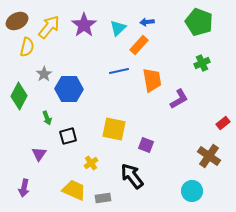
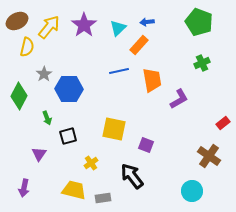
yellow trapezoid: rotated 10 degrees counterclockwise
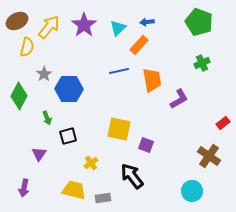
yellow square: moved 5 px right
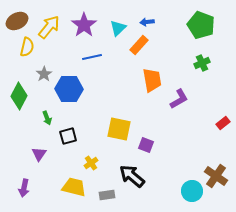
green pentagon: moved 2 px right, 3 px down
blue line: moved 27 px left, 14 px up
brown cross: moved 7 px right, 20 px down
black arrow: rotated 12 degrees counterclockwise
yellow trapezoid: moved 3 px up
gray rectangle: moved 4 px right, 3 px up
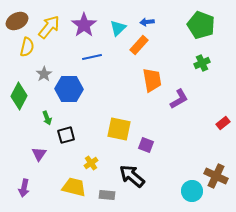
black square: moved 2 px left, 1 px up
brown cross: rotated 10 degrees counterclockwise
gray rectangle: rotated 14 degrees clockwise
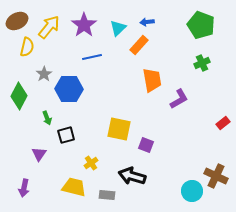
black arrow: rotated 24 degrees counterclockwise
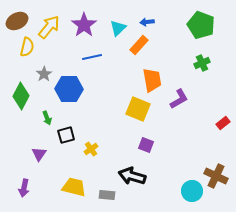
green diamond: moved 2 px right
yellow square: moved 19 px right, 20 px up; rotated 10 degrees clockwise
yellow cross: moved 14 px up
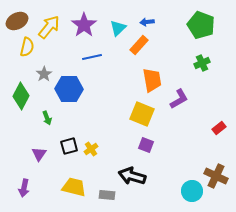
yellow square: moved 4 px right, 5 px down
red rectangle: moved 4 px left, 5 px down
black square: moved 3 px right, 11 px down
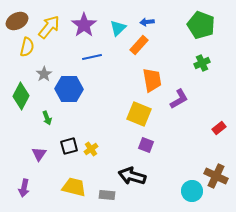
yellow square: moved 3 px left
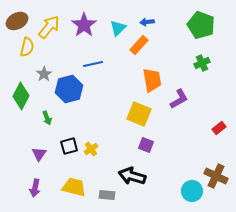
blue line: moved 1 px right, 7 px down
blue hexagon: rotated 16 degrees counterclockwise
purple arrow: moved 11 px right
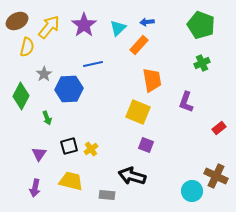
blue hexagon: rotated 12 degrees clockwise
purple L-shape: moved 7 px right, 3 px down; rotated 140 degrees clockwise
yellow square: moved 1 px left, 2 px up
yellow trapezoid: moved 3 px left, 6 px up
